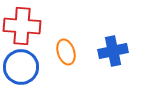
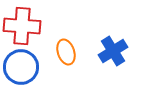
blue cross: rotated 20 degrees counterclockwise
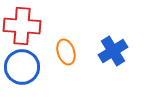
blue circle: moved 1 px right
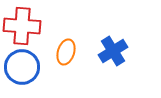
orange ellipse: rotated 35 degrees clockwise
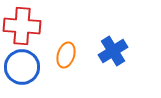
orange ellipse: moved 3 px down
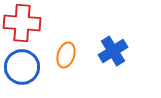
red cross: moved 3 px up
